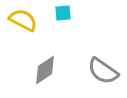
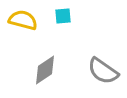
cyan square: moved 3 px down
yellow semicircle: rotated 12 degrees counterclockwise
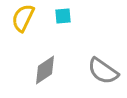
yellow semicircle: moved 2 px up; rotated 80 degrees counterclockwise
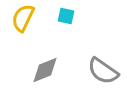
cyan square: moved 3 px right; rotated 18 degrees clockwise
gray diamond: rotated 12 degrees clockwise
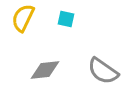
cyan square: moved 3 px down
gray diamond: rotated 16 degrees clockwise
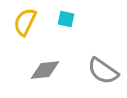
yellow semicircle: moved 2 px right, 4 px down
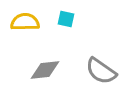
yellow semicircle: rotated 64 degrees clockwise
gray semicircle: moved 2 px left
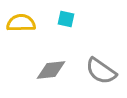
yellow semicircle: moved 4 px left, 1 px down
gray diamond: moved 6 px right
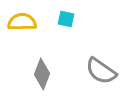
yellow semicircle: moved 1 px right, 1 px up
gray diamond: moved 9 px left, 4 px down; rotated 64 degrees counterclockwise
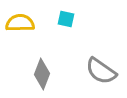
yellow semicircle: moved 2 px left, 1 px down
